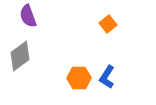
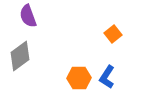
orange square: moved 5 px right, 10 px down
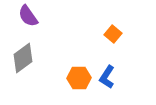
purple semicircle: rotated 15 degrees counterclockwise
orange square: rotated 12 degrees counterclockwise
gray diamond: moved 3 px right, 2 px down
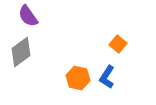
orange square: moved 5 px right, 10 px down
gray diamond: moved 2 px left, 6 px up
orange hexagon: moved 1 px left; rotated 15 degrees clockwise
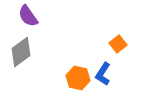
orange square: rotated 12 degrees clockwise
blue L-shape: moved 4 px left, 3 px up
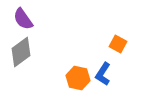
purple semicircle: moved 5 px left, 3 px down
orange square: rotated 24 degrees counterclockwise
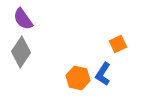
orange square: rotated 36 degrees clockwise
gray diamond: rotated 20 degrees counterclockwise
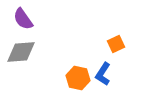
orange square: moved 2 px left
gray diamond: rotated 52 degrees clockwise
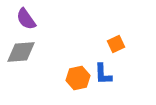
purple semicircle: moved 3 px right
blue L-shape: rotated 35 degrees counterclockwise
orange hexagon: rotated 25 degrees counterclockwise
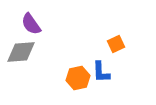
purple semicircle: moved 5 px right, 5 px down
blue L-shape: moved 2 px left, 2 px up
